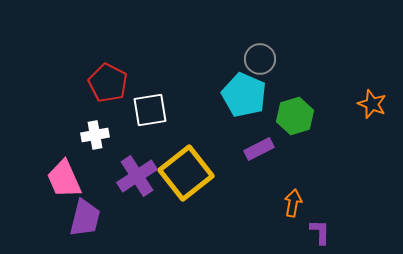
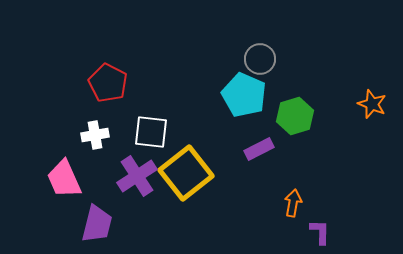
white square: moved 1 px right, 22 px down; rotated 15 degrees clockwise
purple trapezoid: moved 12 px right, 6 px down
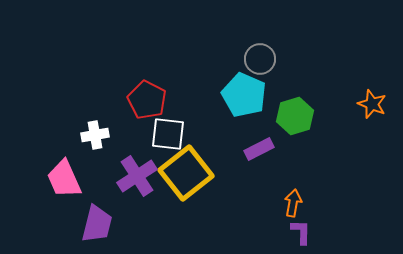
red pentagon: moved 39 px right, 17 px down
white square: moved 17 px right, 2 px down
purple L-shape: moved 19 px left
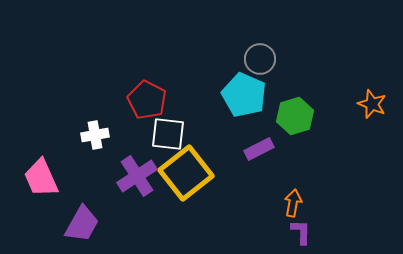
pink trapezoid: moved 23 px left, 1 px up
purple trapezoid: moved 15 px left; rotated 15 degrees clockwise
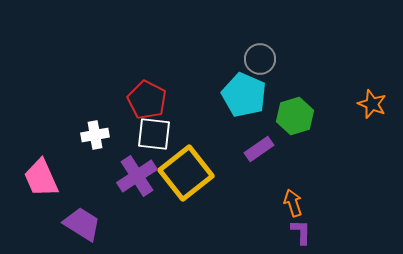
white square: moved 14 px left
purple rectangle: rotated 8 degrees counterclockwise
orange arrow: rotated 28 degrees counterclockwise
purple trapezoid: rotated 87 degrees counterclockwise
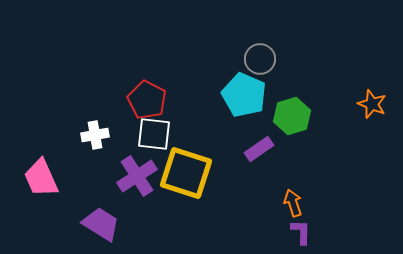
green hexagon: moved 3 px left
yellow square: rotated 34 degrees counterclockwise
purple trapezoid: moved 19 px right
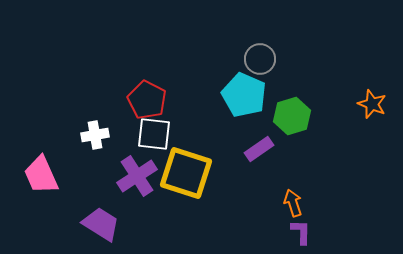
pink trapezoid: moved 3 px up
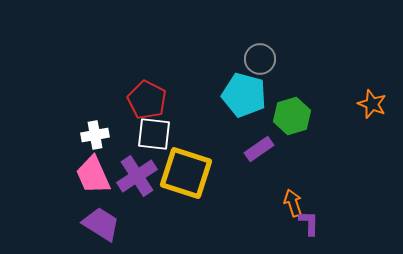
cyan pentagon: rotated 9 degrees counterclockwise
pink trapezoid: moved 52 px right
purple L-shape: moved 8 px right, 9 px up
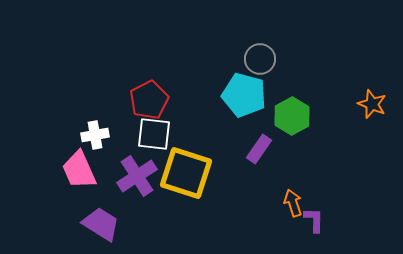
red pentagon: moved 2 px right; rotated 18 degrees clockwise
green hexagon: rotated 12 degrees counterclockwise
purple rectangle: rotated 20 degrees counterclockwise
pink trapezoid: moved 14 px left, 5 px up
purple L-shape: moved 5 px right, 3 px up
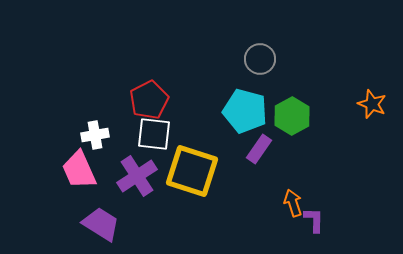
cyan pentagon: moved 1 px right, 16 px down
yellow square: moved 6 px right, 2 px up
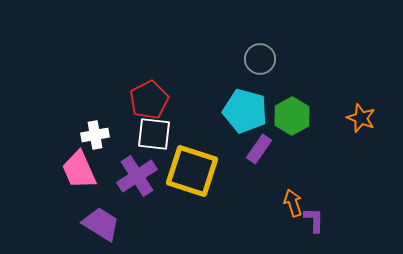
orange star: moved 11 px left, 14 px down
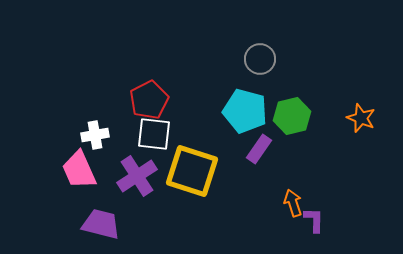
green hexagon: rotated 15 degrees clockwise
purple trapezoid: rotated 18 degrees counterclockwise
